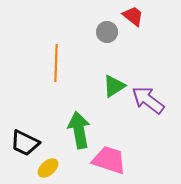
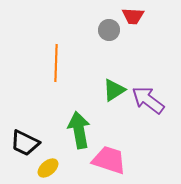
red trapezoid: rotated 145 degrees clockwise
gray circle: moved 2 px right, 2 px up
green triangle: moved 4 px down
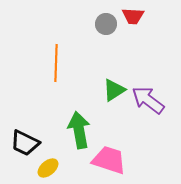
gray circle: moved 3 px left, 6 px up
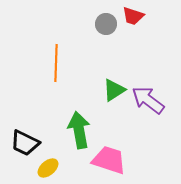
red trapezoid: rotated 15 degrees clockwise
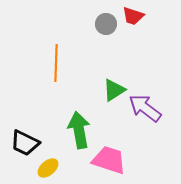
purple arrow: moved 3 px left, 8 px down
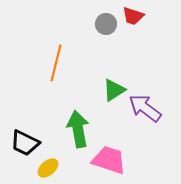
orange line: rotated 12 degrees clockwise
green arrow: moved 1 px left, 1 px up
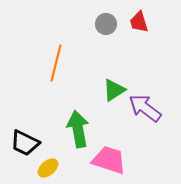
red trapezoid: moved 6 px right, 6 px down; rotated 55 degrees clockwise
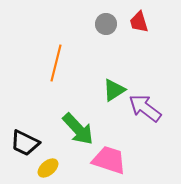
green arrow: rotated 147 degrees clockwise
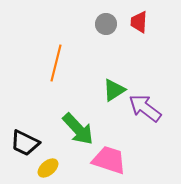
red trapezoid: rotated 20 degrees clockwise
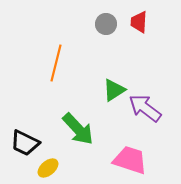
pink trapezoid: moved 21 px right
